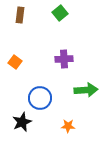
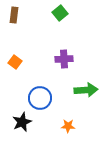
brown rectangle: moved 6 px left
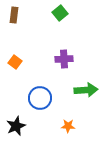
black star: moved 6 px left, 4 px down
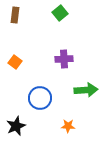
brown rectangle: moved 1 px right
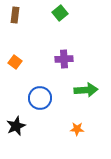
orange star: moved 9 px right, 3 px down
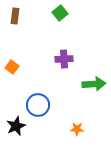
brown rectangle: moved 1 px down
orange square: moved 3 px left, 5 px down
green arrow: moved 8 px right, 6 px up
blue circle: moved 2 px left, 7 px down
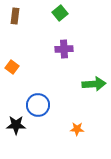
purple cross: moved 10 px up
black star: moved 1 px up; rotated 24 degrees clockwise
